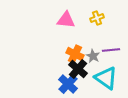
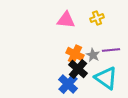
gray star: moved 1 px up
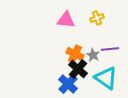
purple line: moved 1 px left, 1 px up
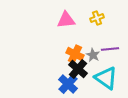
pink triangle: rotated 12 degrees counterclockwise
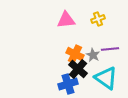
yellow cross: moved 1 px right, 1 px down
blue cross: rotated 30 degrees clockwise
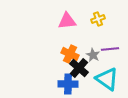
pink triangle: moved 1 px right, 1 px down
orange cross: moved 5 px left
black cross: moved 1 px right, 1 px up
cyan triangle: moved 1 px right, 1 px down
blue cross: rotated 18 degrees clockwise
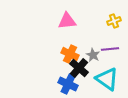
yellow cross: moved 16 px right, 2 px down
blue cross: rotated 24 degrees clockwise
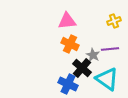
orange cross: moved 10 px up
black cross: moved 3 px right
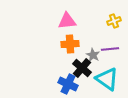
orange cross: rotated 30 degrees counterclockwise
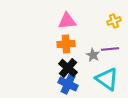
orange cross: moved 4 px left
black cross: moved 14 px left
